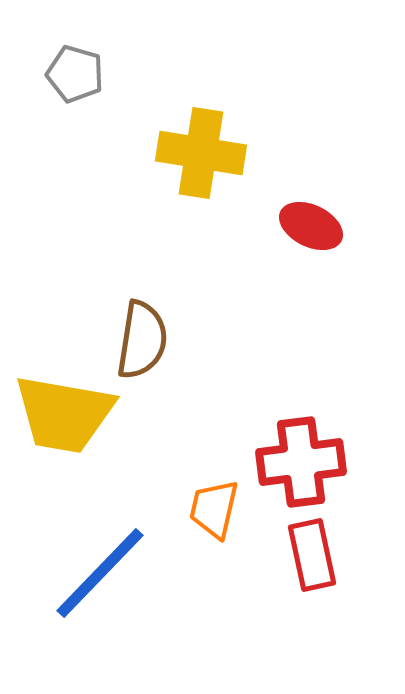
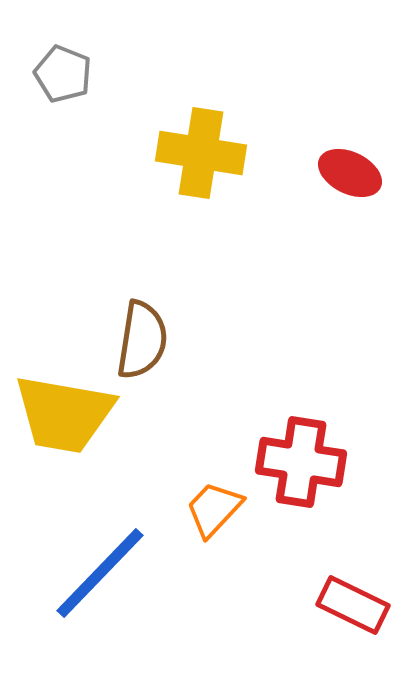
gray pentagon: moved 12 px left; rotated 6 degrees clockwise
red ellipse: moved 39 px right, 53 px up
red cross: rotated 16 degrees clockwise
orange trapezoid: rotated 30 degrees clockwise
red rectangle: moved 41 px right, 50 px down; rotated 52 degrees counterclockwise
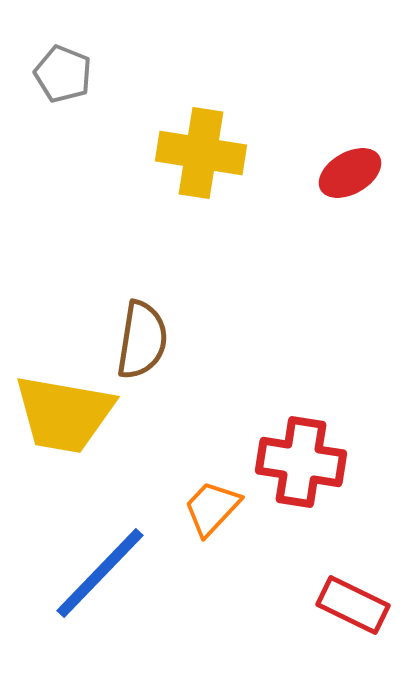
red ellipse: rotated 56 degrees counterclockwise
orange trapezoid: moved 2 px left, 1 px up
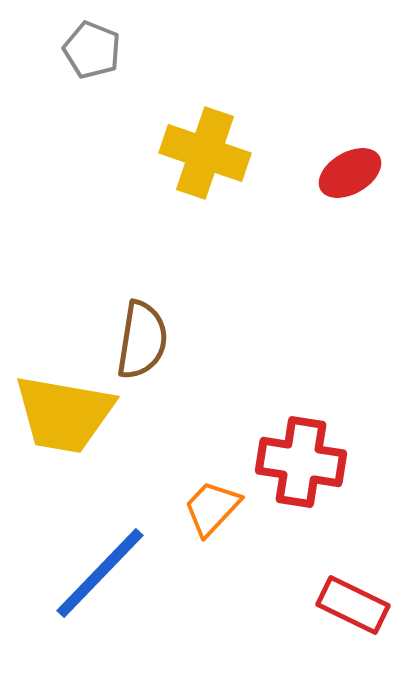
gray pentagon: moved 29 px right, 24 px up
yellow cross: moved 4 px right; rotated 10 degrees clockwise
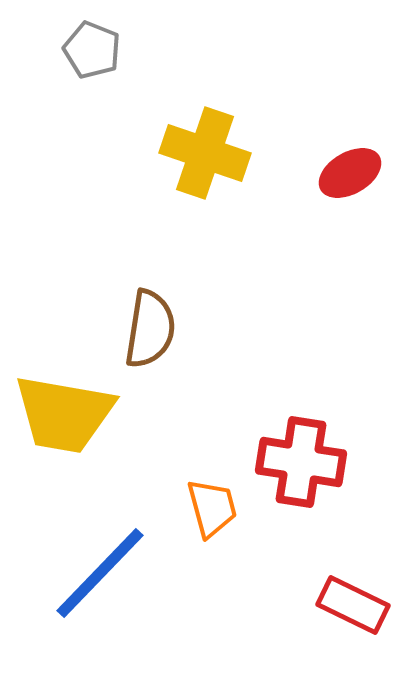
brown semicircle: moved 8 px right, 11 px up
orange trapezoid: rotated 122 degrees clockwise
